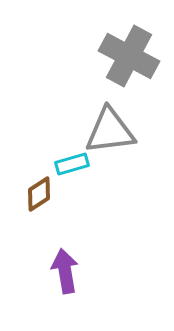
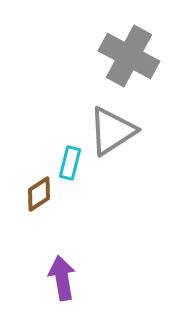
gray triangle: moved 2 px right; rotated 26 degrees counterclockwise
cyan rectangle: moved 2 px left, 1 px up; rotated 60 degrees counterclockwise
purple arrow: moved 3 px left, 7 px down
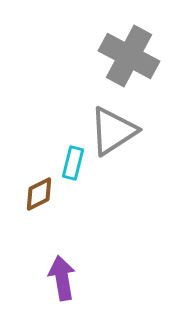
gray triangle: moved 1 px right
cyan rectangle: moved 3 px right
brown diamond: rotated 6 degrees clockwise
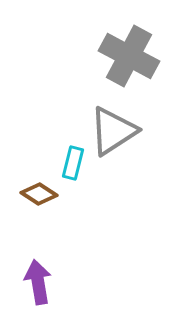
brown diamond: rotated 60 degrees clockwise
purple arrow: moved 24 px left, 4 px down
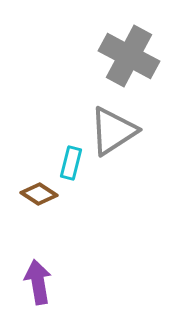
cyan rectangle: moved 2 px left
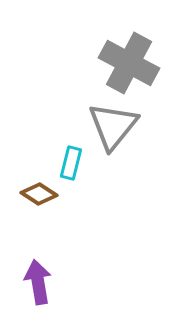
gray cross: moved 7 px down
gray triangle: moved 5 px up; rotated 18 degrees counterclockwise
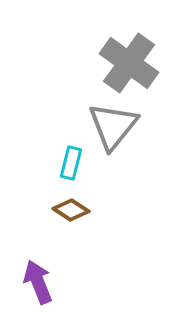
gray cross: rotated 8 degrees clockwise
brown diamond: moved 32 px right, 16 px down
purple arrow: rotated 12 degrees counterclockwise
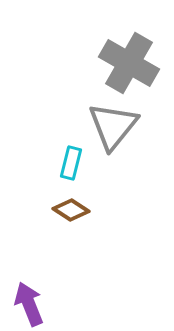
gray cross: rotated 6 degrees counterclockwise
purple arrow: moved 9 px left, 22 px down
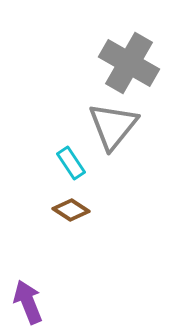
cyan rectangle: rotated 48 degrees counterclockwise
purple arrow: moved 1 px left, 2 px up
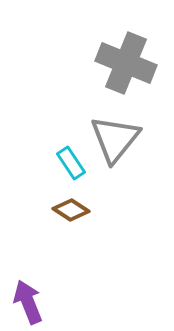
gray cross: moved 3 px left; rotated 8 degrees counterclockwise
gray triangle: moved 2 px right, 13 px down
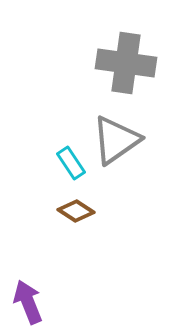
gray cross: rotated 14 degrees counterclockwise
gray triangle: moved 1 px right, 1 px down; rotated 16 degrees clockwise
brown diamond: moved 5 px right, 1 px down
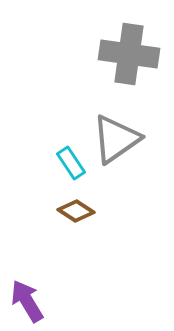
gray cross: moved 3 px right, 9 px up
gray triangle: moved 1 px up
purple arrow: moved 1 px left, 1 px up; rotated 9 degrees counterclockwise
